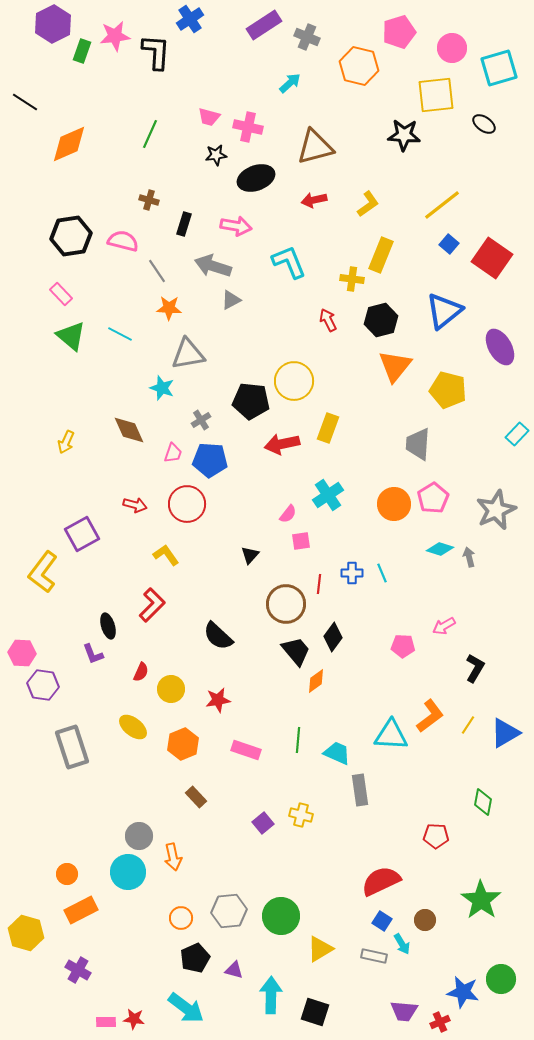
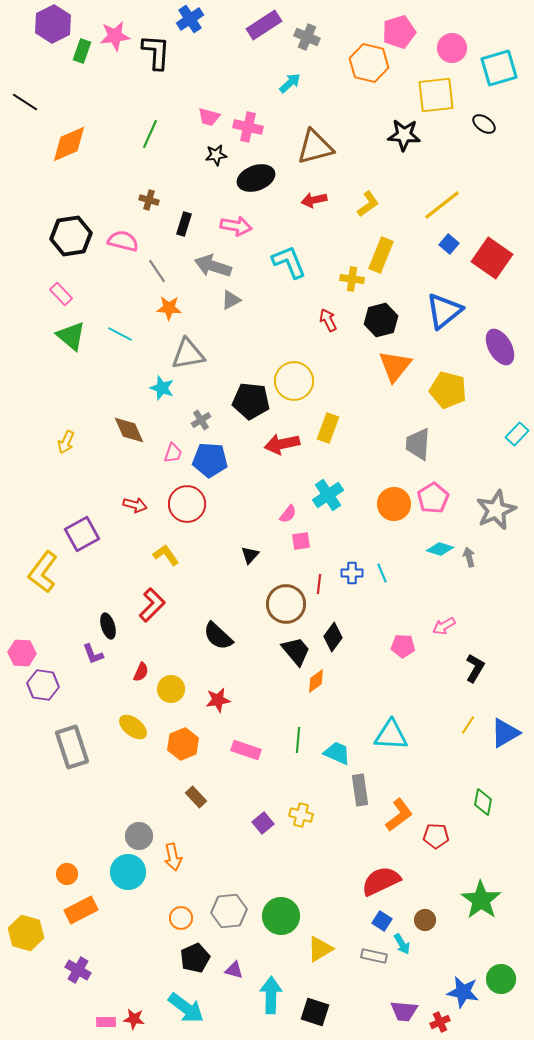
orange hexagon at (359, 66): moved 10 px right, 3 px up
orange L-shape at (430, 716): moved 31 px left, 99 px down
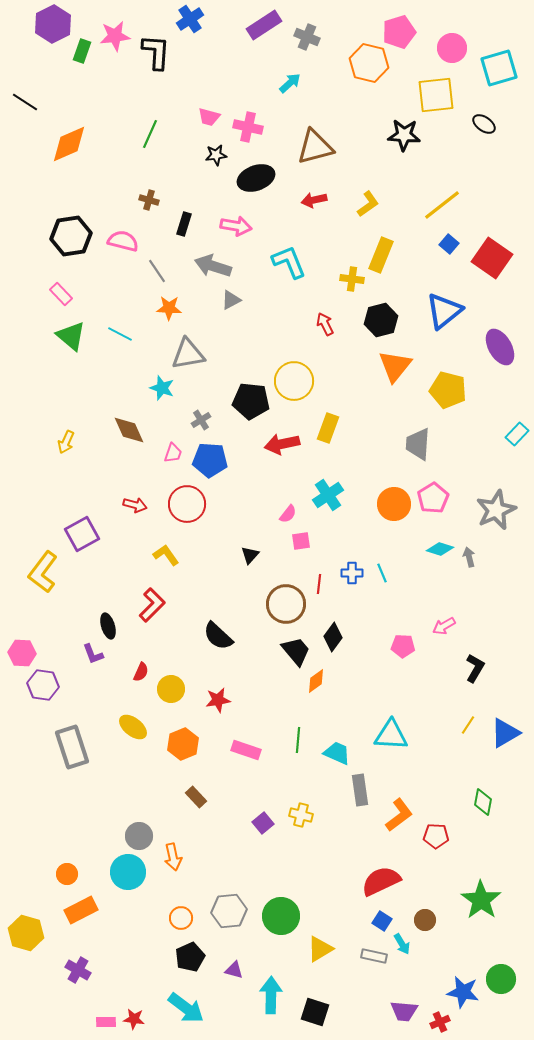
red arrow at (328, 320): moved 3 px left, 4 px down
black pentagon at (195, 958): moved 5 px left, 1 px up
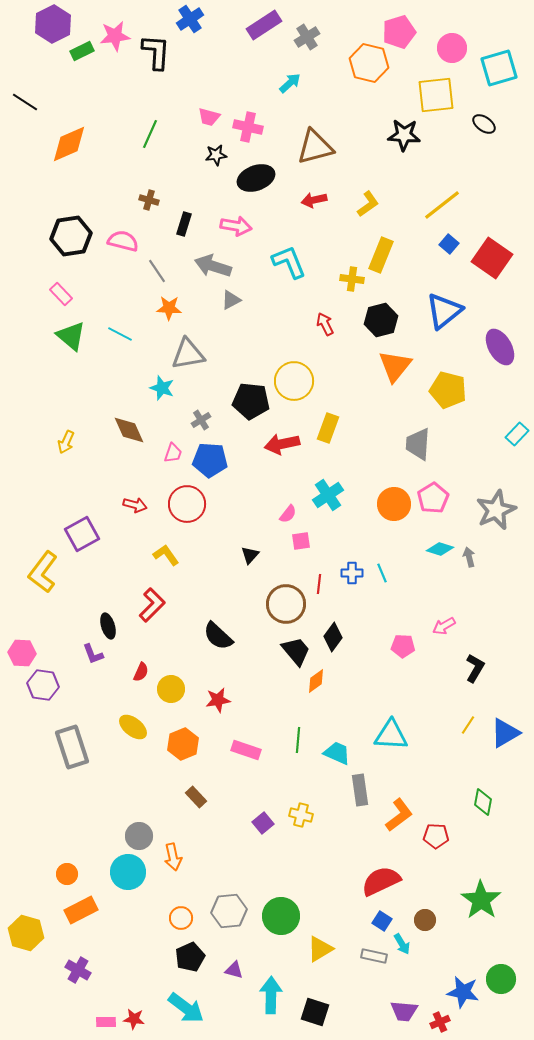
gray cross at (307, 37): rotated 35 degrees clockwise
green rectangle at (82, 51): rotated 45 degrees clockwise
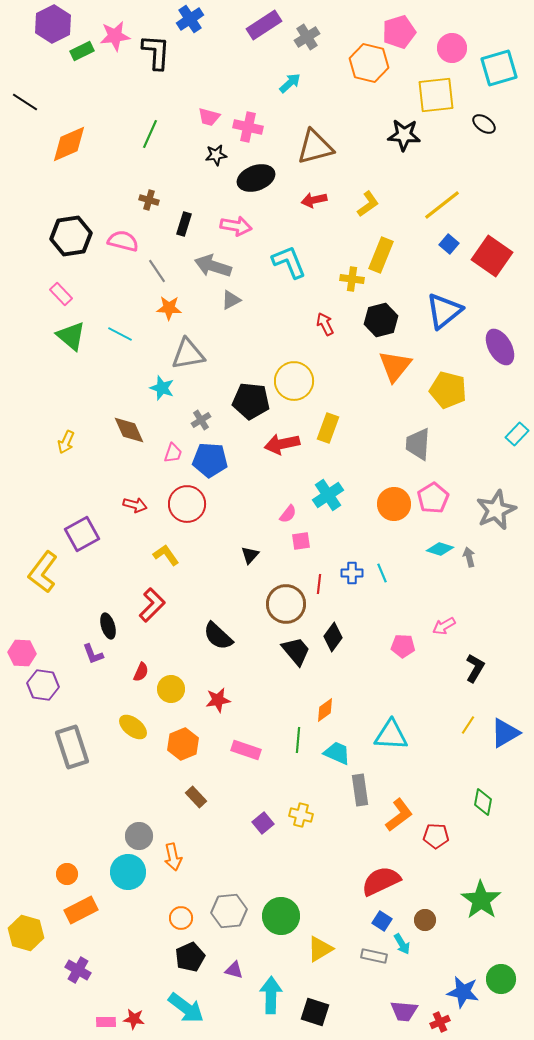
red square at (492, 258): moved 2 px up
orange diamond at (316, 681): moved 9 px right, 29 px down
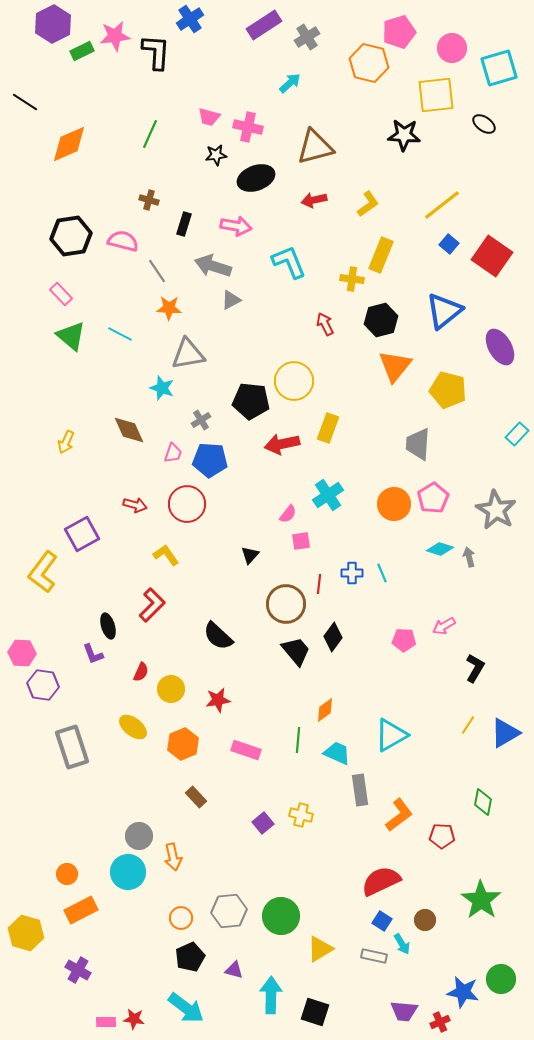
gray star at (496, 510): rotated 18 degrees counterclockwise
pink pentagon at (403, 646): moved 1 px right, 6 px up
cyan triangle at (391, 735): rotated 33 degrees counterclockwise
red pentagon at (436, 836): moved 6 px right
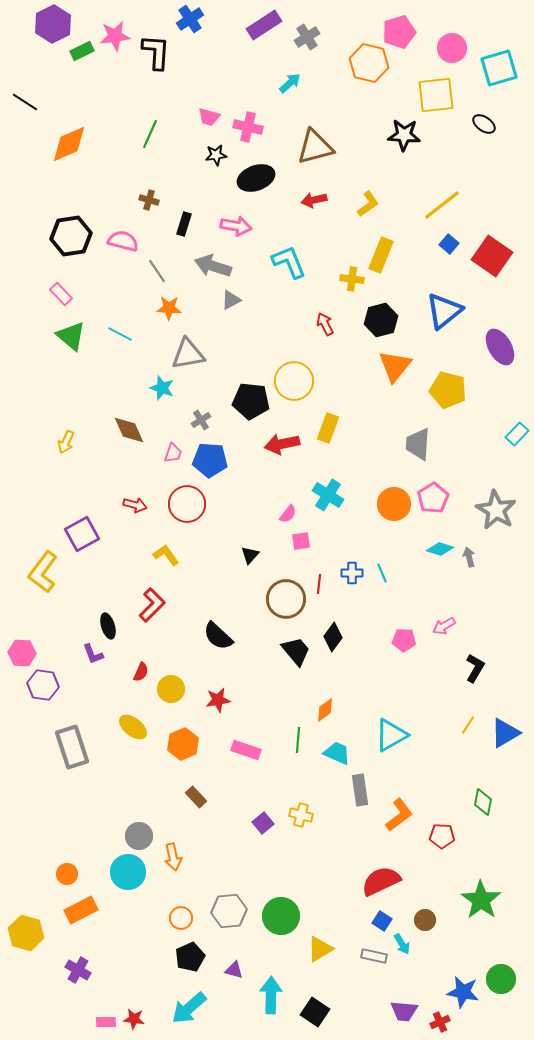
cyan cross at (328, 495): rotated 24 degrees counterclockwise
brown circle at (286, 604): moved 5 px up
cyan arrow at (186, 1008): moved 3 px right; rotated 102 degrees clockwise
black square at (315, 1012): rotated 16 degrees clockwise
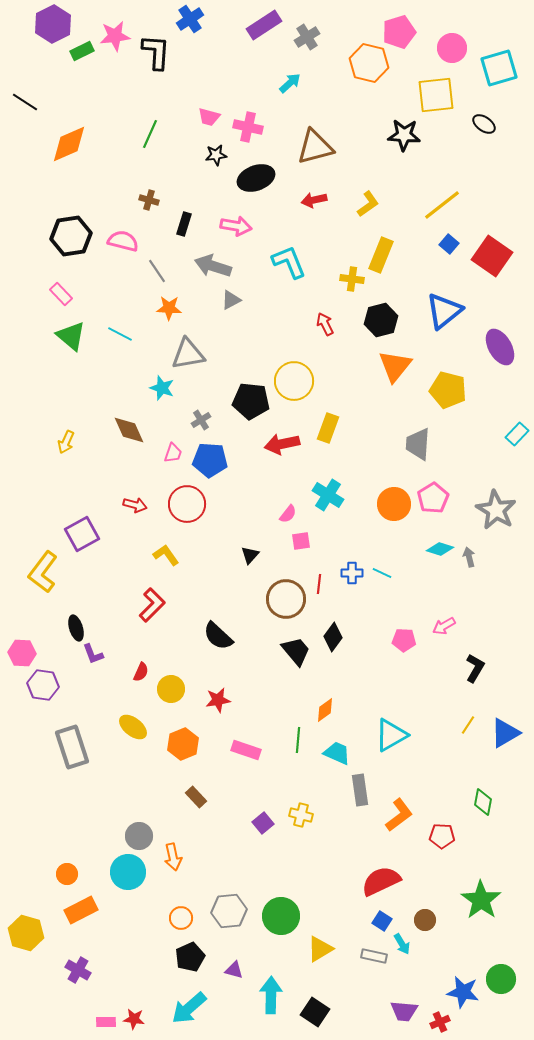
cyan line at (382, 573): rotated 42 degrees counterclockwise
black ellipse at (108, 626): moved 32 px left, 2 px down
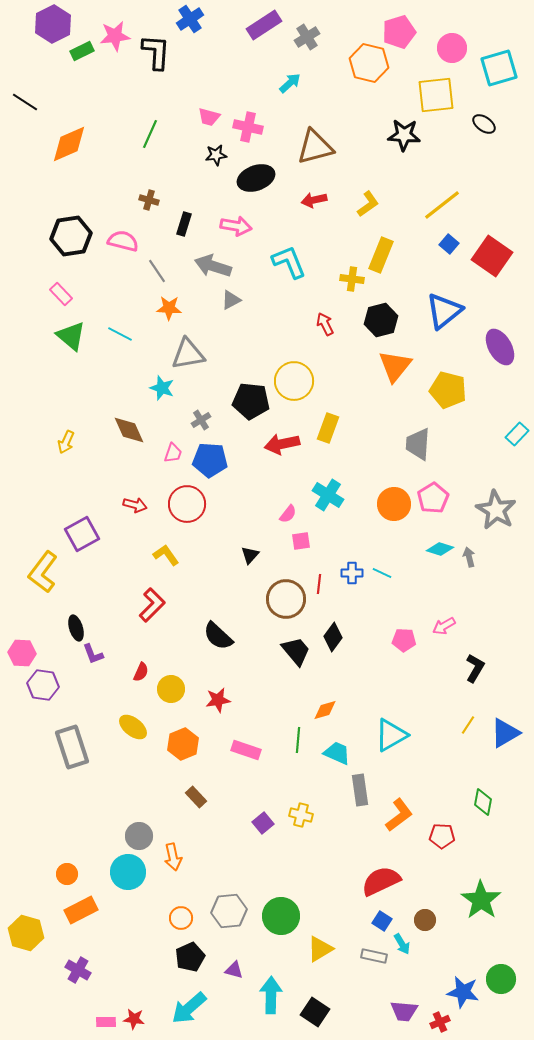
orange diamond at (325, 710): rotated 20 degrees clockwise
